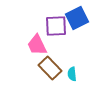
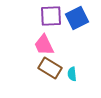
purple square: moved 5 px left, 10 px up
pink trapezoid: moved 7 px right
brown rectangle: rotated 15 degrees counterclockwise
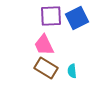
brown rectangle: moved 4 px left
cyan semicircle: moved 3 px up
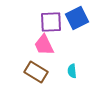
purple square: moved 6 px down
brown rectangle: moved 10 px left, 4 px down
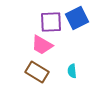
pink trapezoid: moved 2 px left; rotated 35 degrees counterclockwise
brown rectangle: moved 1 px right
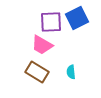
cyan semicircle: moved 1 px left, 1 px down
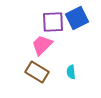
purple square: moved 2 px right
pink trapezoid: rotated 105 degrees clockwise
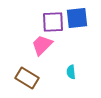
blue square: rotated 20 degrees clockwise
brown rectangle: moved 10 px left, 6 px down
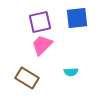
purple square: moved 13 px left; rotated 10 degrees counterclockwise
cyan semicircle: rotated 88 degrees counterclockwise
